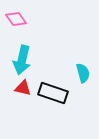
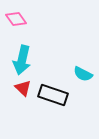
cyan semicircle: moved 1 px down; rotated 132 degrees clockwise
red triangle: rotated 30 degrees clockwise
black rectangle: moved 2 px down
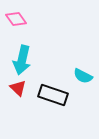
cyan semicircle: moved 2 px down
red triangle: moved 5 px left
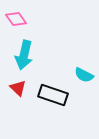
cyan arrow: moved 2 px right, 5 px up
cyan semicircle: moved 1 px right, 1 px up
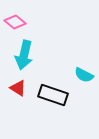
pink diamond: moved 1 px left, 3 px down; rotated 15 degrees counterclockwise
red triangle: rotated 12 degrees counterclockwise
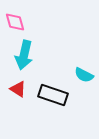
pink diamond: rotated 35 degrees clockwise
red triangle: moved 1 px down
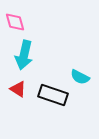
cyan semicircle: moved 4 px left, 2 px down
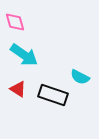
cyan arrow: rotated 68 degrees counterclockwise
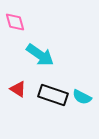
cyan arrow: moved 16 px right
cyan semicircle: moved 2 px right, 20 px down
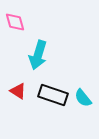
cyan arrow: moved 2 px left; rotated 72 degrees clockwise
red triangle: moved 2 px down
cyan semicircle: moved 1 px right, 1 px down; rotated 24 degrees clockwise
